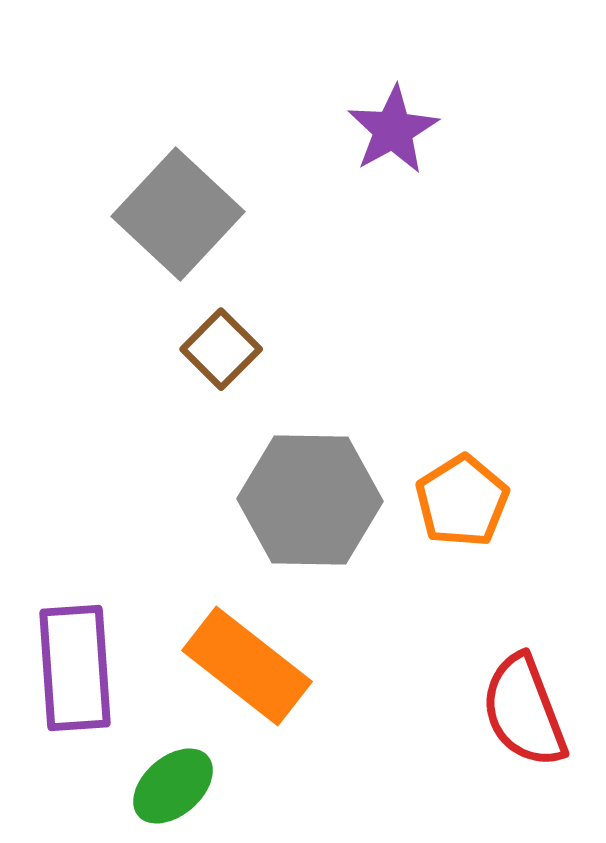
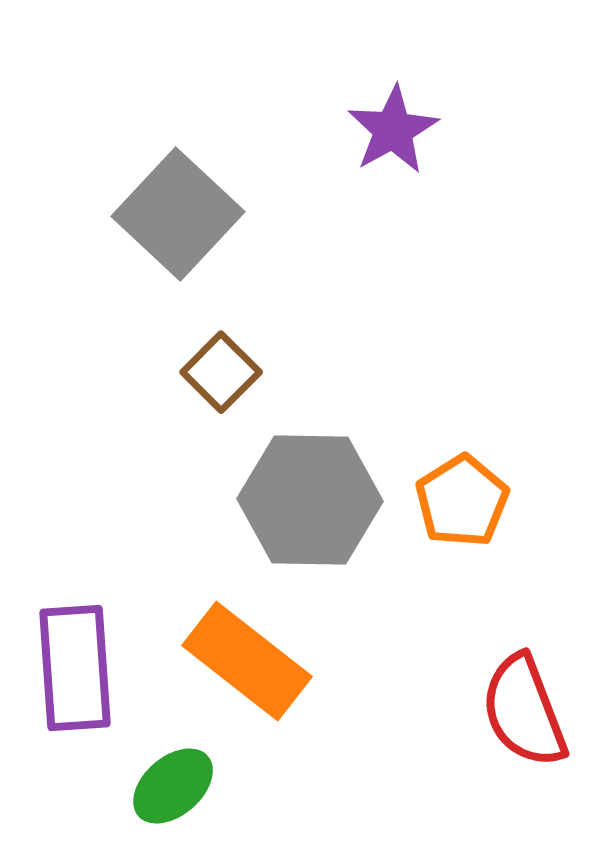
brown square: moved 23 px down
orange rectangle: moved 5 px up
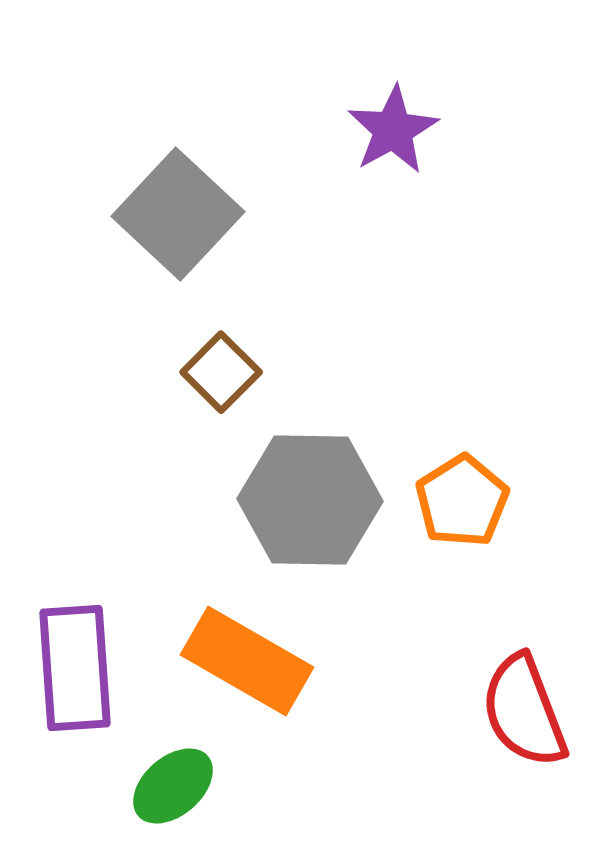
orange rectangle: rotated 8 degrees counterclockwise
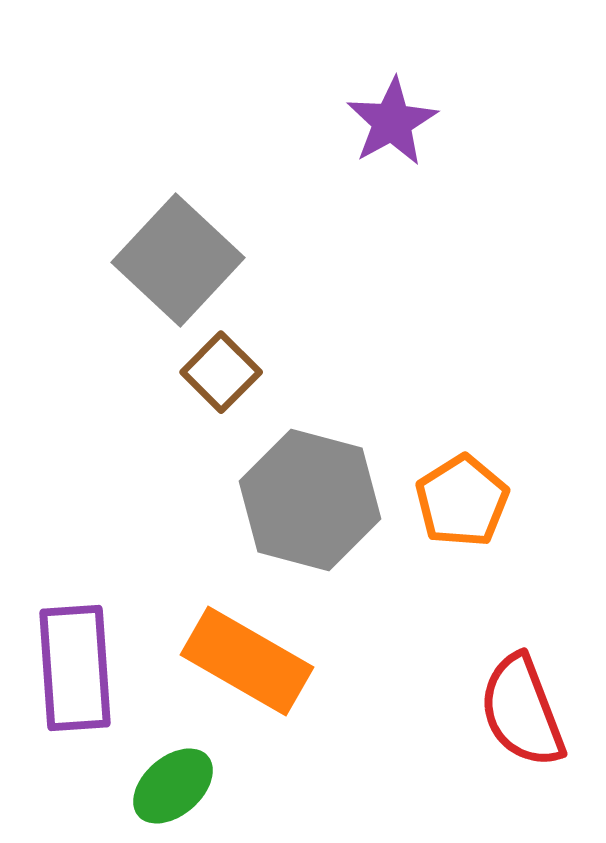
purple star: moved 1 px left, 8 px up
gray square: moved 46 px down
gray hexagon: rotated 14 degrees clockwise
red semicircle: moved 2 px left
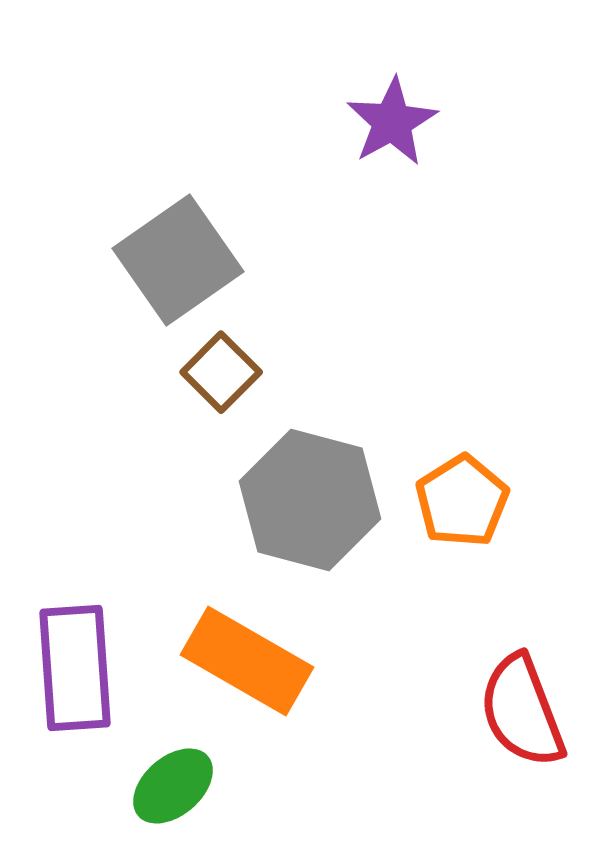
gray square: rotated 12 degrees clockwise
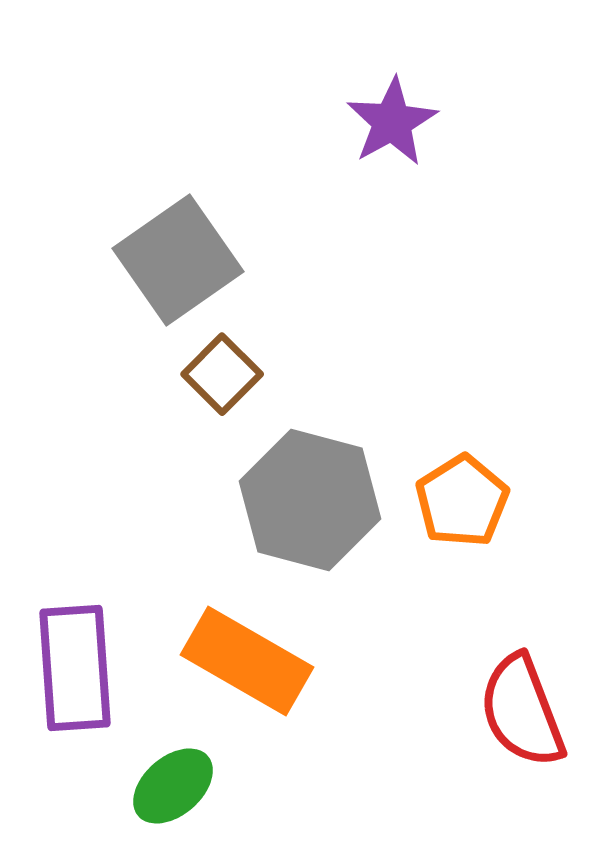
brown square: moved 1 px right, 2 px down
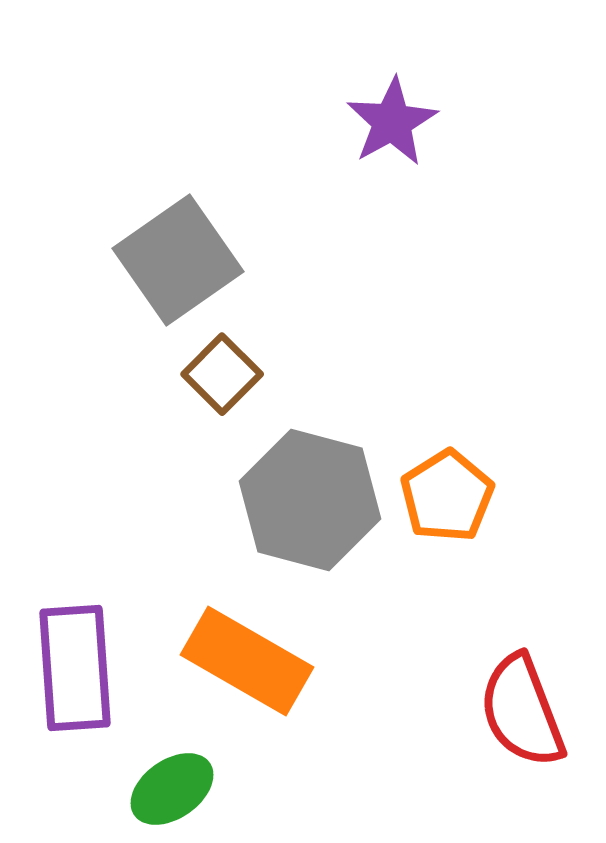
orange pentagon: moved 15 px left, 5 px up
green ellipse: moved 1 px left, 3 px down; rotated 6 degrees clockwise
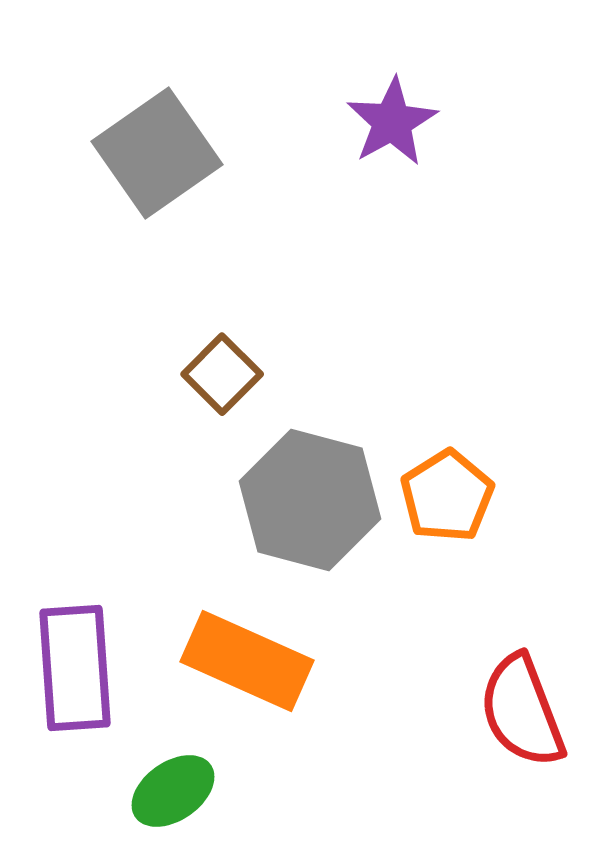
gray square: moved 21 px left, 107 px up
orange rectangle: rotated 6 degrees counterclockwise
green ellipse: moved 1 px right, 2 px down
